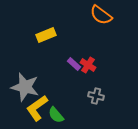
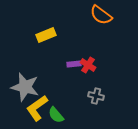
purple rectangle: rotated 48 degrees counterclockwise
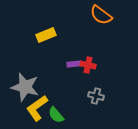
red cross: rotated 21 degrees counterclockwise
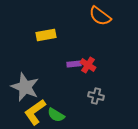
orange semicircle: moved 1 px left, 1 px down
yellow rectangle: rotated 12 degrees clockwise
red cross: rotated 21 degrees clockwise
gray star: rotated 8 degrees clockwise
yellow L-shape: moved 2 px left, 4 px down
green semicircle: rotated 18 degrees counterclockwise
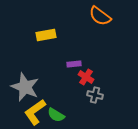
red cross: moved 2 px left, 12 px down
gray cross: moved 1 px left, 1 px up
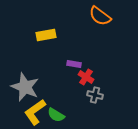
purple rectangle: rotated 16 degrees clockwise
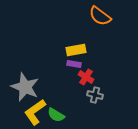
yellow rectangle: moved 30 px right, 15 px down
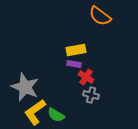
gray cross: moved 4 px left
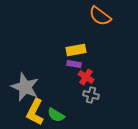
yellow L-shape: rotated 28 degrees counterclockwise
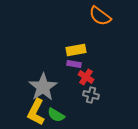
gray star: moved 18 px right; rotated 16 degrees clockwise
yellow L-shape: moved 1 px right
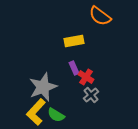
yellow rectangle: moved 2 px left, 9 px up
purple rectangle: moved 4 px down; rotated 56 degrees clockwise
gray star: rotated 12 degrees clockwise
gray cross: rotated 35 degrees clockwise
yellow L-shape: rotated 16 degrees clockwise
